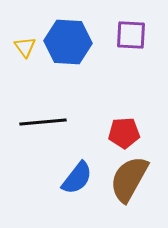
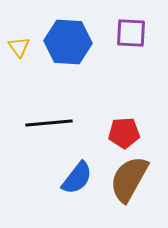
purple square: moved 2 px up
yellow triangle: moved 6 px left
black line: moved 6 px right, 1 px down
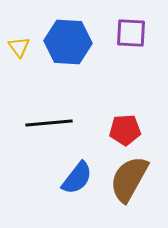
red pentagon: moved 1 px right, 3 px up
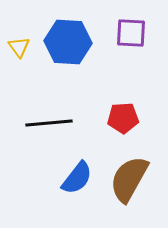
red pentagon: moved 2 px left, 12 px up
